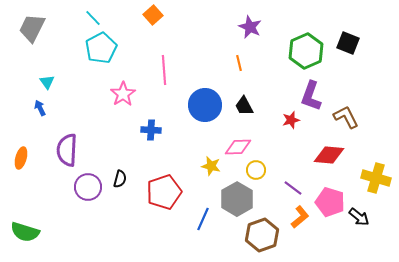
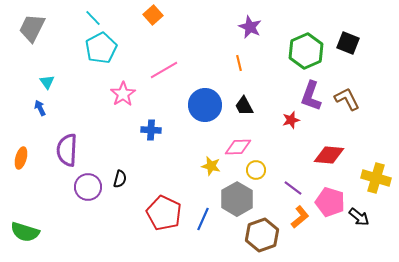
pink line: rotated 64 degrees clockwise
brown L-shape: moved 1 px right, 18 px up
red pentagon: moved 21 px down; rotated 28 degrees counterclockwise
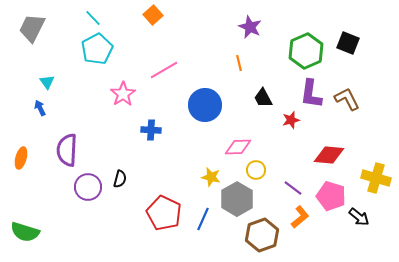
cyan pentagon: moved 4 px left, 1 px down
purple L-shape: moved 2 px up; rotated 12 degrees counterclockwise
black trapezoid: moved 19 px right, 8 px up
yellow star: moved 11 px down
pink pentagon: moved 1 px right, 6 px up
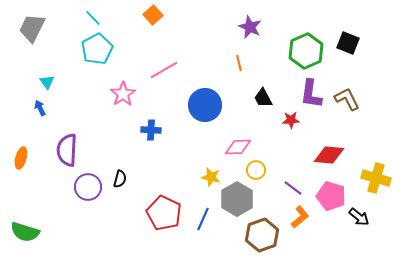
red star: rotated 12 degrees clockwise
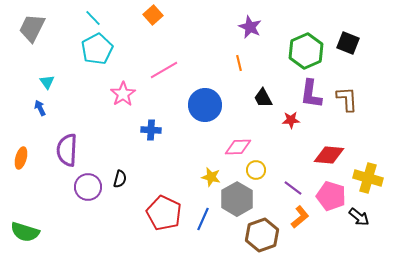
brown L-shape: rotated 24 degrees clockwise
yellow cross: moved 8 px left
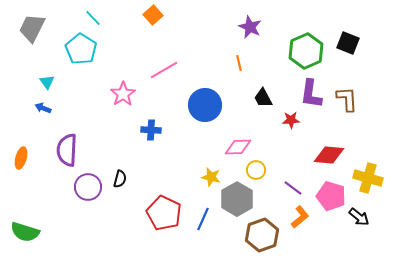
cyan pentagon: moved 16 px left; rotated 12 degrees counterclockwise
blue arrow: moved 3 px right; rotated 42 degrees counterclockwise
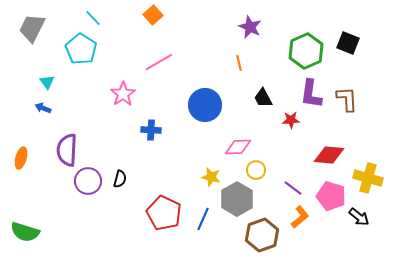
pink line: moved 5 px left, 8 px up
purple circle: moved 6 px up
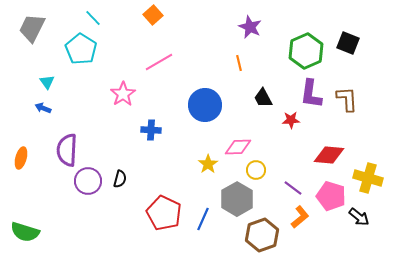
yellow star: moved 3 px left, 13 px up; rotated 24 degrees clockwise
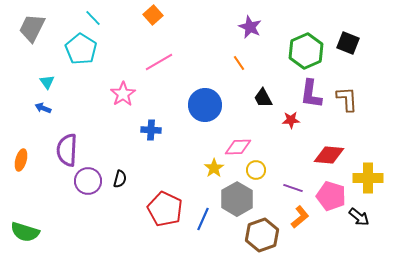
orange line: rotated 21 degrees counterclockwise
orange ellipse: moved 2 px down
yellow star: moved 6 px right, 4 px down
yellow cross: rotated 16 degrees counterclockwise
purple line: rotated 18 degrees counterclockwise
red pentagon: moved 1 px right, 4 px up
